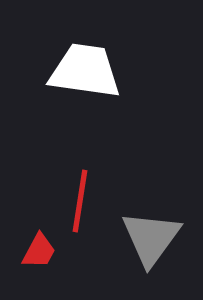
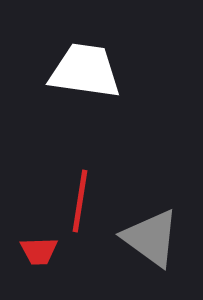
gray triangle: rotated 30 degrees counterclockwise
red trapezoid: rotated 60 degrees clockwise
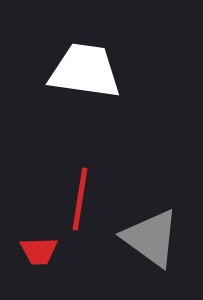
red line: moved 2 px up
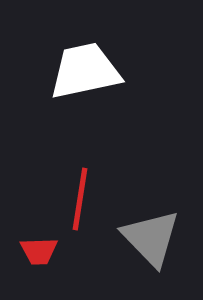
white trapezoid: rotated 20 degrees counterclockwise
gray triangle: rotated 10 degrees clockwise
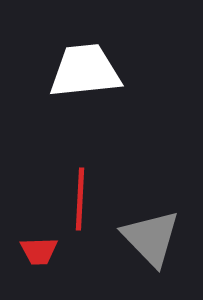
white trapezoid: rotated 6 degrees clockwise
red line: rotated 6 degrees counterclockwise
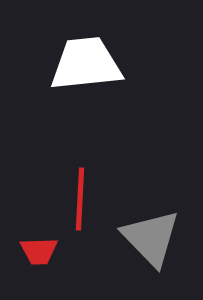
white trapezoid: moved 1 px right, 7 px up
